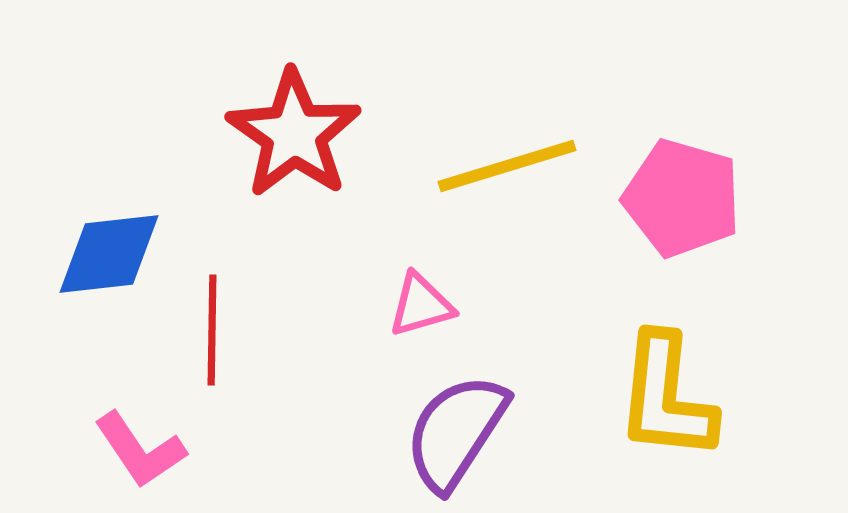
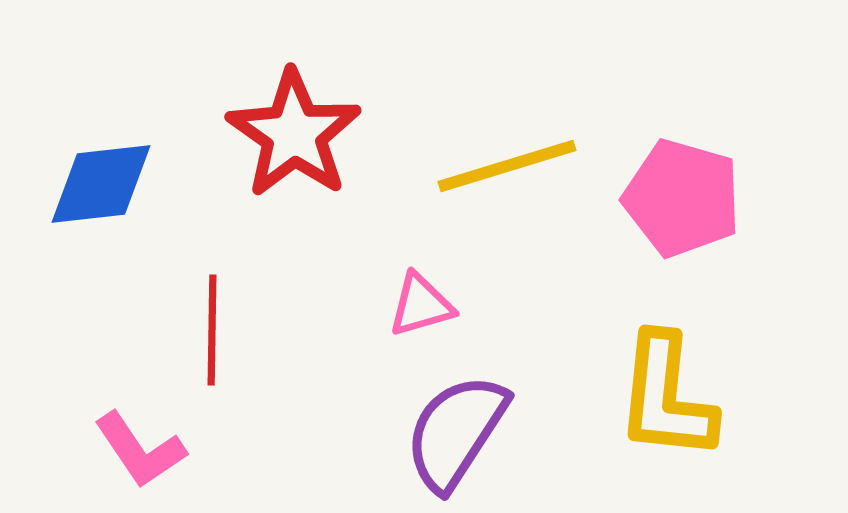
blue diamond: moved 8 px left, 70 px up
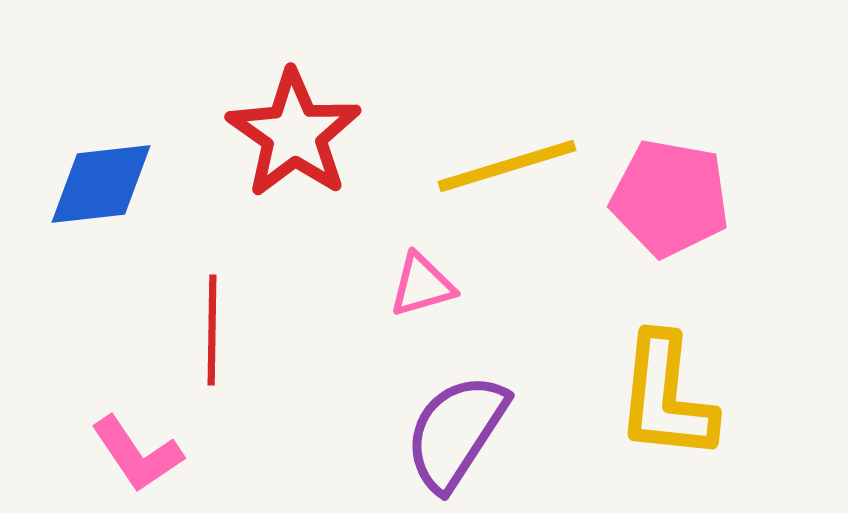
pink pentagon: moved 12 px left; rotated 6 degrees counterclockwise
pink triangle: moved 1 px right, 20 px up
pink L-shape: moved 3 px left, 4 px down
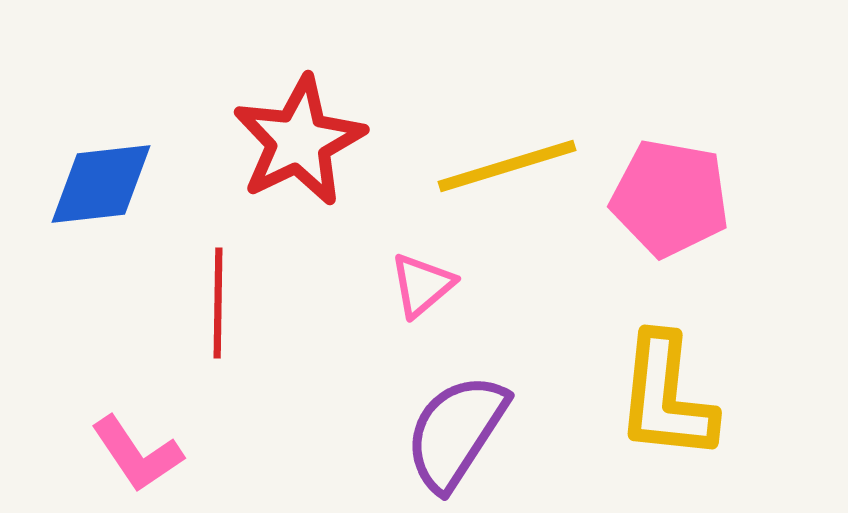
red star: moved 5 px right, 7 px down; rotated 11 degrees clockwise
pink triangle: rotated 24 degrees counterclockwise
red line: moved 6 px right, 27 px up
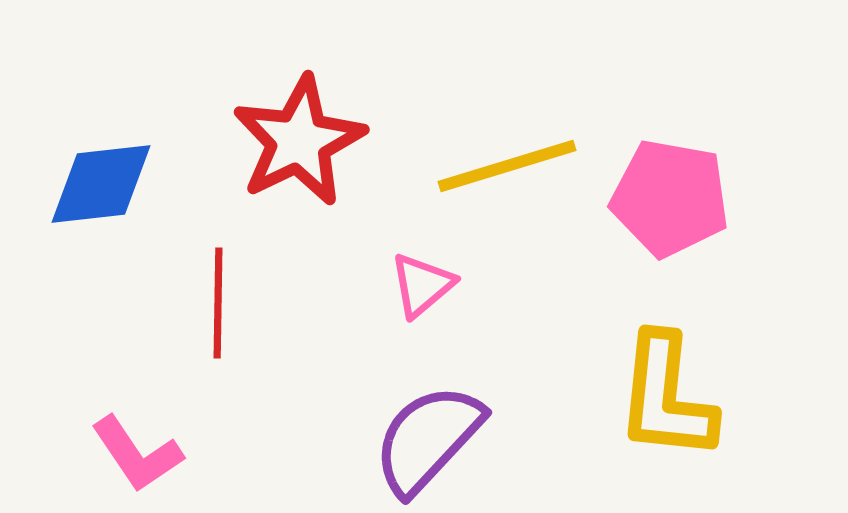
purple semicircle: moved 28 px left, 7 px down; rotated 10 degrees clockwise
